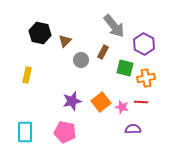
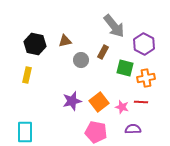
black hexagon: moved 5 px left, 11 px down
brown triangle: rotated 32 degrees clockwise
orange square: moved 2 px left
pink pentagon: moved 31 px right
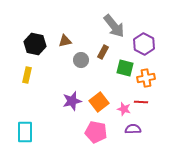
pink star: moved 2 px right, 2 px down
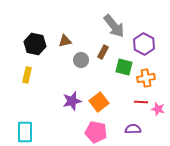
green square: moved 1 px left, 1 px up
pink star: moved 34 px right
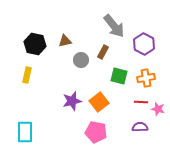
green square: moved 5 px left, 9 px down
purple semicircle: moved 7 px right, 2 px up
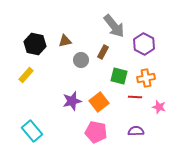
yellow rectangle: moved 1 px left; rotated 28 degrees clockwise
red line: moved 6 px left, 5 px up
pink star: moved 1 px right, 2 px up
purple semicircle: moved 4 px left, 4 px down
cyan rectangle: moved 7 px right, 1 px up; rotated 40 degrees counterclockwise
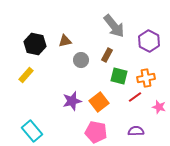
purple hexagon: moved 5 px right, 3 px up
brown rectangle: moved 4 px right, 3 px down
red line: rotated 40 degrees counterclockwise
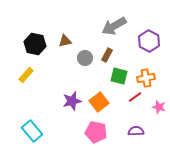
gray arrow: rotated 100 degrees clockwise
gray circle: moved 4 px right, 2 px up
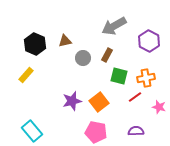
black hexagon: rotated 10 degrees clockwise
gray circle: moved 2 px left
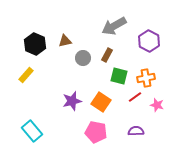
orange square: moved 2 px right; rotated 18 degrees counterclockwise
pink star: moved 2 px left, 2 px up
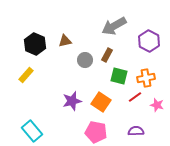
gray circle: moved 2 px right, 2 px down
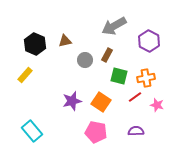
yellow rectangle: moved 1 px left
